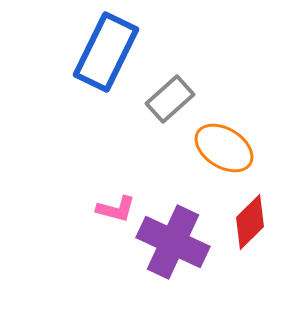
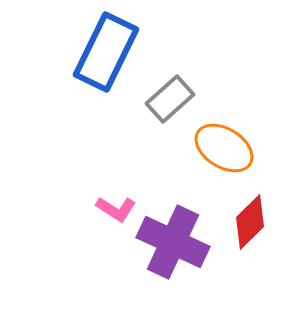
pink L-shape: rotated 18 degrees clockwise
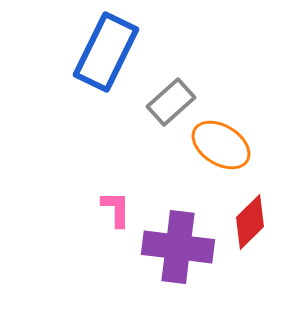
gray rectangle: moved 1 px right, 3 px down
orange ellipse: moved 3 px left, 3 px up
pink L-shape: rotated 123 degrees counterclockwise
purple cross: moved 5 px right, 5 px down; rotated 18 degrees counterclockwise
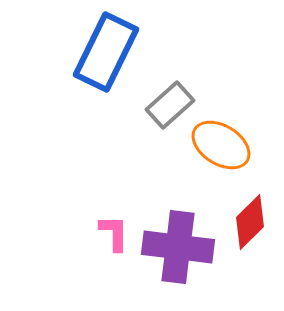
gray rectangle: moved 1 px left, 3 px down
pink L-shape: moved 2 px left, 24 px down
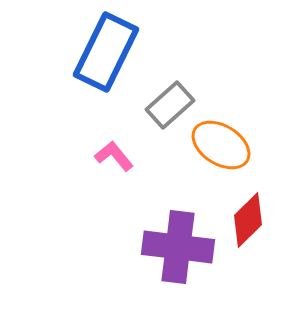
red diamond: moved 2 px left, 2 px up
pink L-shape: moved 77 px up; rotated 39 degrees counterclockwise
